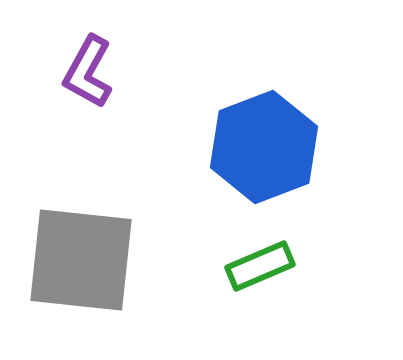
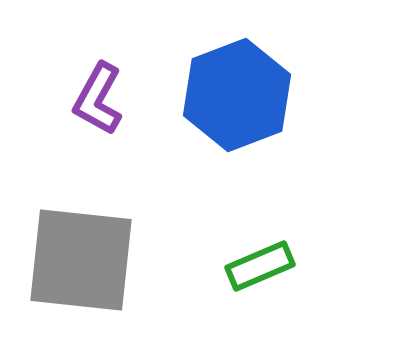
purple L-shape: moved 10 px right, 27 px down
blue hexagon: moved 27 px left, 52 px up
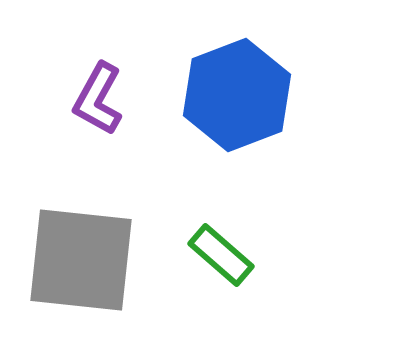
green rectangle: moved 39 px left, 11 px up; rotated 64 degrees clockwise
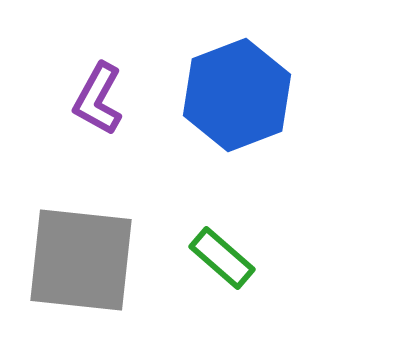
green rectangle: moved 1 px right, 3 px down
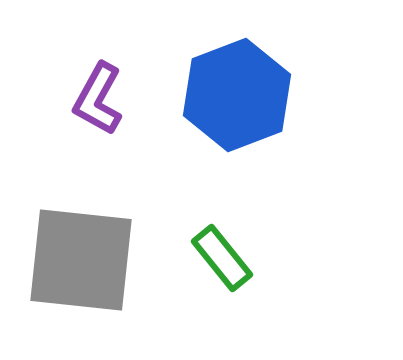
green rectangle: rotated 10 degrees clockwise
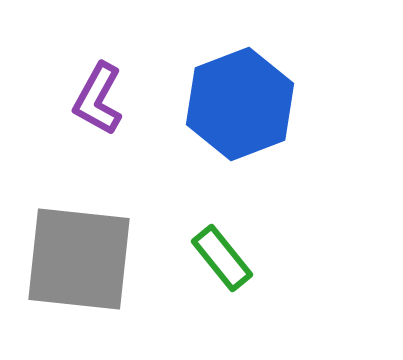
blue hexagon: moved 3 px right, 9 px down
gray square: moved 2 px left, 1 px up
